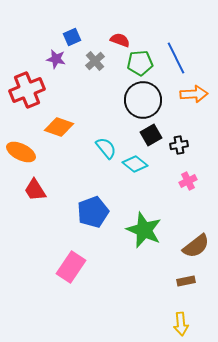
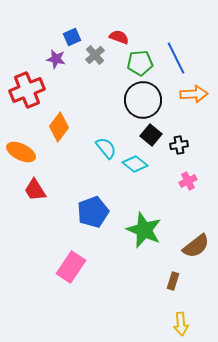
red semicircle: moved 1 px left, 3 px up
gray cross: moved 6 px up
orange diamond: rotated 72 degrees counterclockwise
black square: rotated 20 degrees counterclockwise
brown rectangle: moved 13 px left; rotated 60 degrees counterclockwise
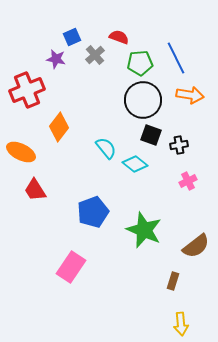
orange arrow: moved 4 px left, 1 px down; rotated 12 degrees clockwise
black square: rotated 20 degrees counterclockwise
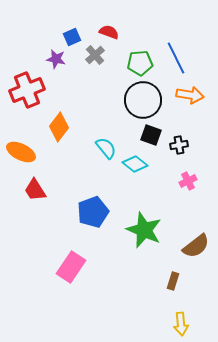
red semicircle: moved 10 px left, 5 px up
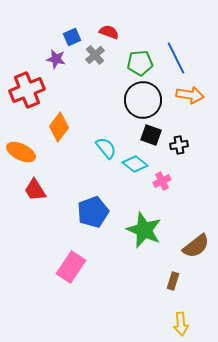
pink cross: moved 26 px left
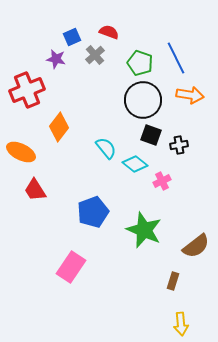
green pentagon: rotated 25 degrees clockwise
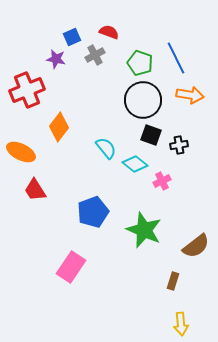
gray cross: rotated 12 degrees clockwise
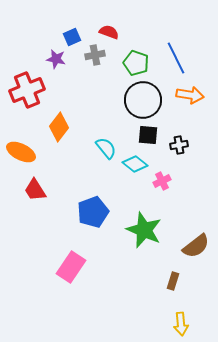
gray cross: rotated 18 degrees clockwise
green pentagon: moved 4 px left
black square: moved 3 px left; rotated 15 degrees counterclockwise
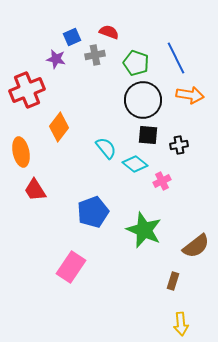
orange ellipse: rotated 52 degrees clockwise
